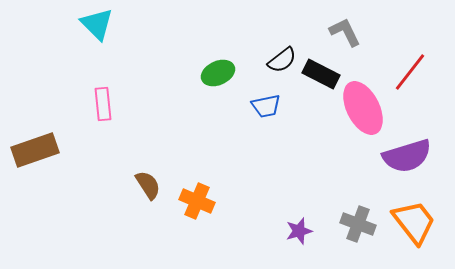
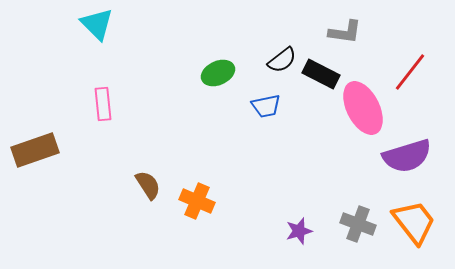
gray L-shape: rotated 124 degrees clockwise
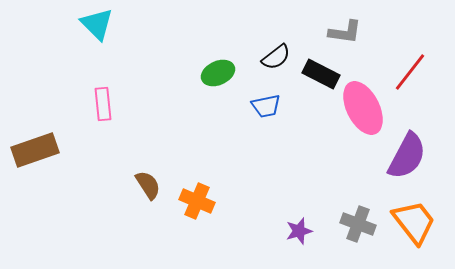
black semicircle: moved 6 px left, 3 px up
purple semicircle: rotated 45 degrees counterclockwise
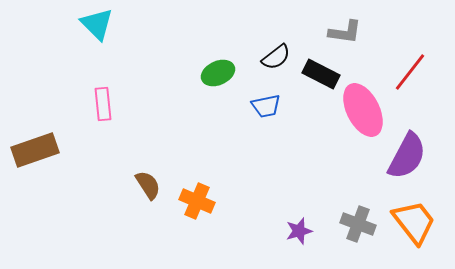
pink ellipse: moved 2 px down
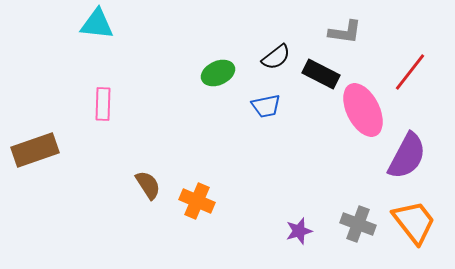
cyan triangle: rotated 39 degrees counterclockwise
pink rectangle: rotated 8 degrees clockwise
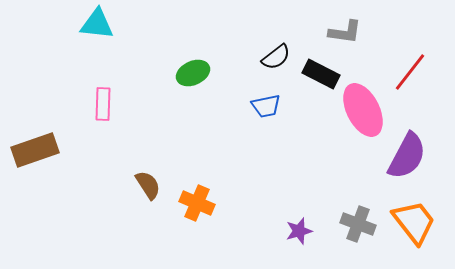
green ellipse: moved 25 px left
orange cross: moved 2 px down
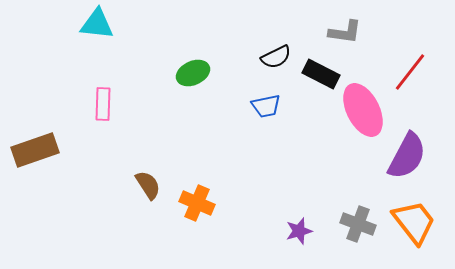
black semicircle: rotated 12 degrees clockwise
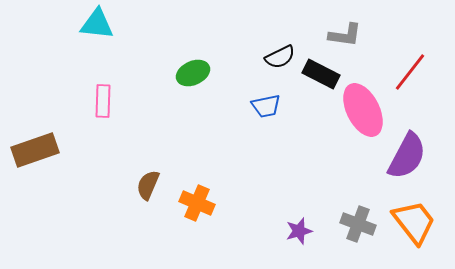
gray L-shape: moved 3 px down
black semicircle: moved 4 px right
pink rectangle: moved 3 px up
brown semicircle: rotated 124 degrees counterclockwise
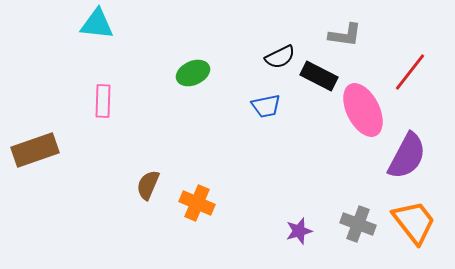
black rectangle: moved 2 px left, 2 px down
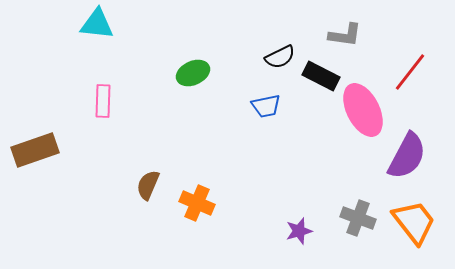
black rectangle: moved 2 px right
gray cross: moved 6 px up
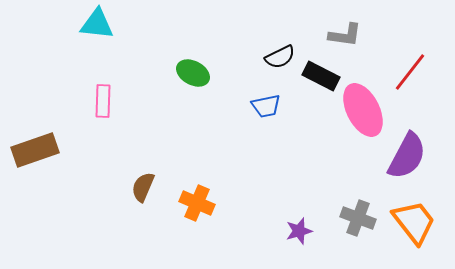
green ellipse: rotated 52 degrees clockwise
brown semicircle: moved 5 px left, 2 px down
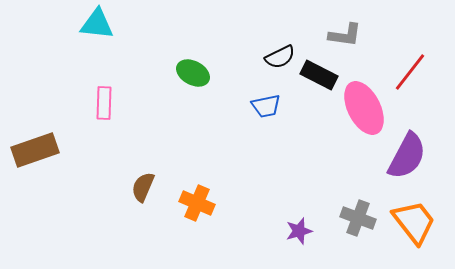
black rectangle: moved 2 px left, 1 px up
pink rectangle: moved 1 px right, 2 px down
pink ellipse: moved 1 px right, 2 px up
